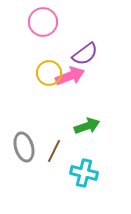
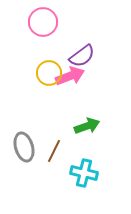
purple semicircle: moved 3 px left, 2 px down
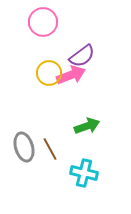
pink arrow: moved 1 px right, 1 px up
brown line: moved 4 px left, 2 px up; rotated 55 degrees counterclockwise
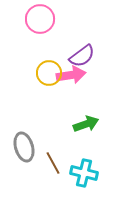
pink circle: moved 3 px left, 3 px up
pink arrow: rotated 12 degrees clockwise
green arrow: moved 1 px left, 2 px up
brown line: moved 3 px right, 14 px down
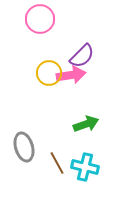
purple semicircle: rotated 8 degrees counterclockwise
brown line: moved 4 px right
cyan cross: moved 1 px right, 6 px up
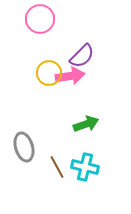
pink arrow: moved 1 px left, 1 px down
brown line: moved 4 px down
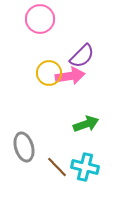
brown line: rotated 15 degrees counterclockwise
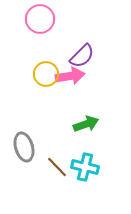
yellow circle: moved 3 px left, 1 px down
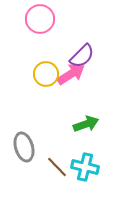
pink arrow: moved 1 px right, 2 px up; rotated 24 degrees counterclockwise
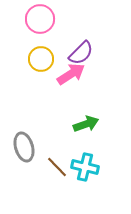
purple semicircle: moved 1 px left, 3 px up
yellow circle: moved 5 px left, 15 px up
